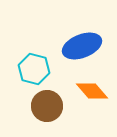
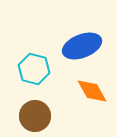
orange diamond: rotated 12 degrees clockwise
brown circle: moved 12 px left, 10 px down
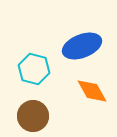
brown circle: moved 2 px left
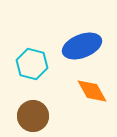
cyan hexagon: moved 2 px left, 5 px up
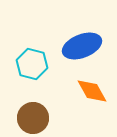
brown circle: moved 2 px down
